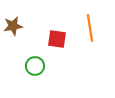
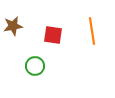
orange line: moved 2 px right, 3 px down
red square: moved 4 px left, 4 px up
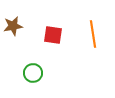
orange line: moved 1 px right, 3 px down
green circle: moved 2 px left, 7 px down
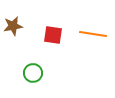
orange line: rotated 72 degrees counterclockwise
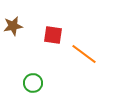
orange line: moved 9 px left, 20 px down; rotated 28 degrees clockwise
green circle: moved 10 px down
